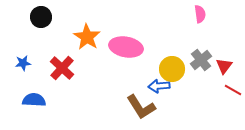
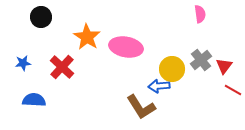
red cross: moved 1 px up
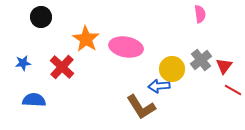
orange star: moved 1 px left, 2 px down
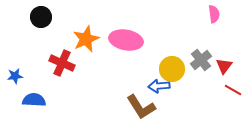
pink semicircle: moved 14 px right
orange star: rotated 16 degrees clockwise
pink ellipse: moved 7 px up
blue star: moved 8 px left, 13 px down
red cross: moved 4 px up; rotated 20 degrees counterclockwise
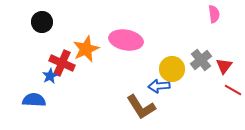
black circle: moved 1 px right, 5 px down
orange star: moved 10 px down
blue star: moved 35 px right; rotated 21 degrees counterclockwise
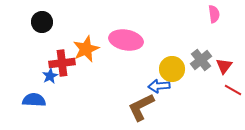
red cross: rotated 30 degrees counterclockwise
brown L-shape: rotated 96 degrees clockwise
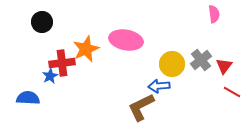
yellow circle: moved 5 px up
red line: moved 1 px left, 2 px down
blue semicircle: moved 6 px left, 2 px up
